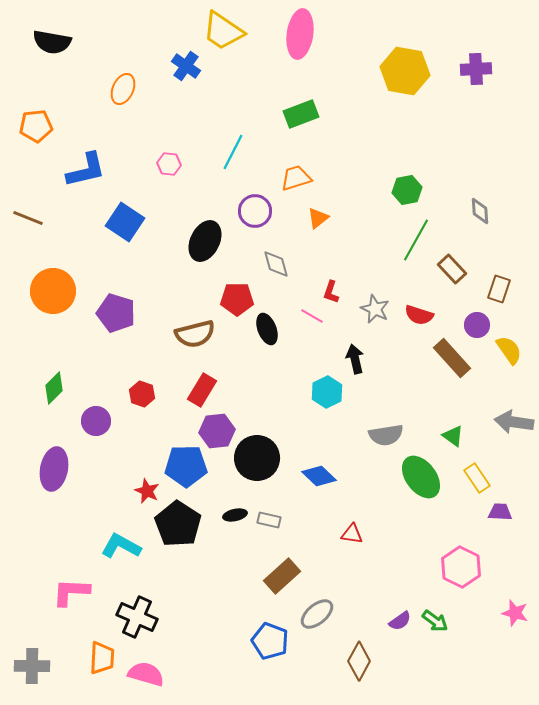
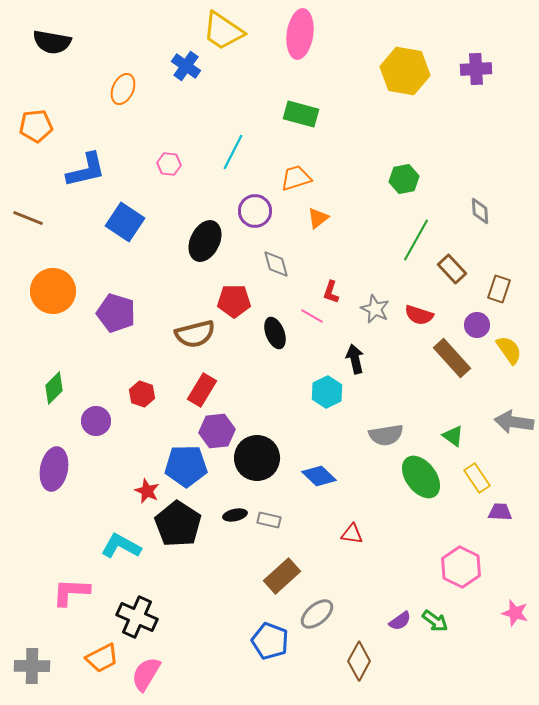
green rectangle at (301, 114): rotated 36 degrees clockwise
green hexagon at (407, 190): moved 3 px left, 11 px up
red pentagon at (237, 299): moved 3 px left, 2 px down
black ellipse at (267, 329): moved 8 px right, 4 px down
orange trapezoid at (102, 658): rotated 60 degrees clockwise
pink semicircle at (146, 674): rotated 75 degrees counterclockwise
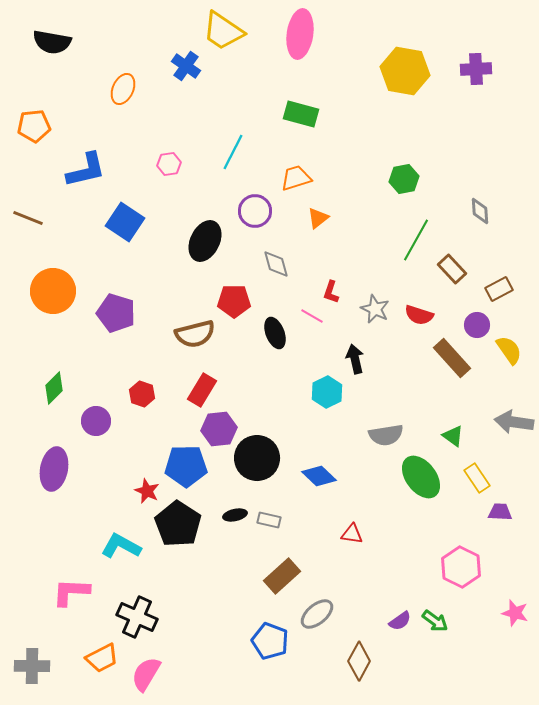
orange pentagon at (36, 126): moved 2 px left
pink hexagon at (169, 164): rotated 15 degrees counterclockwise
brown rectangle at (499, 289): rotated 44 degrees clockwise
purple hexagon at (217, 431): moved 2 px right, 2 px up
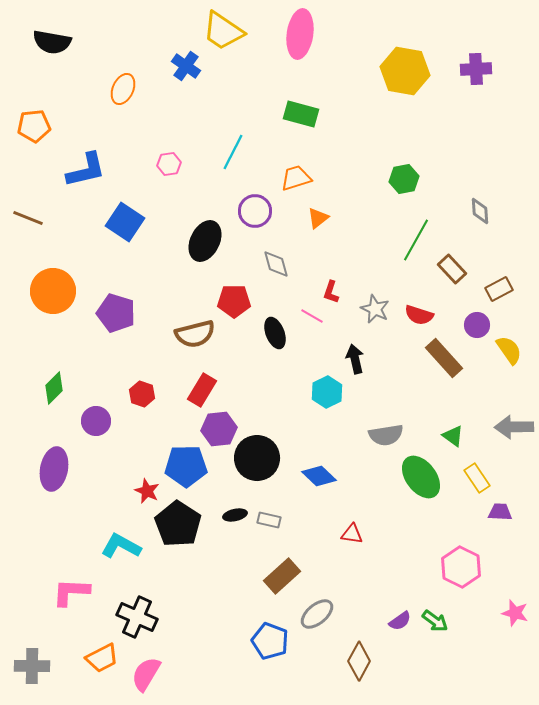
brown rectangle at (452, 358): moved 8 px left
gray arrow at (514, 422): moved 5 px down; rotated 9 degrees counterclockwise
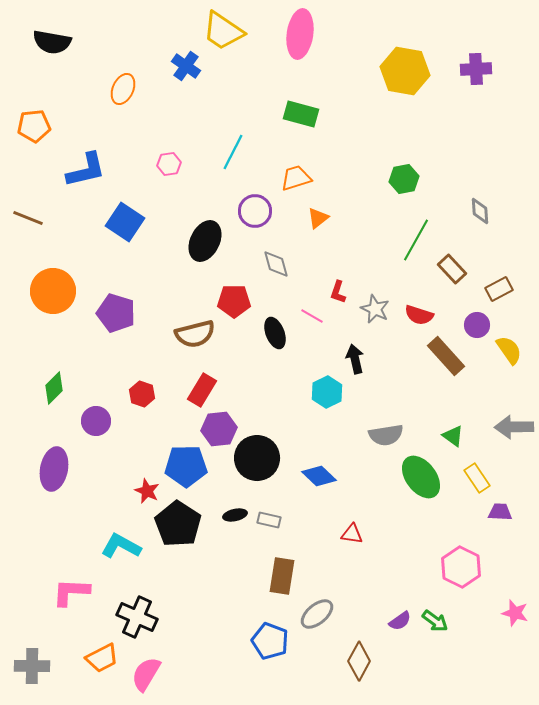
red L-shape at (331, 292): moved 7 px right
brown rectangle at (444, 358): moved 2 px right, 2 px up
brown rectangle at (282, 576): rotated 39 degrees counterclockwise
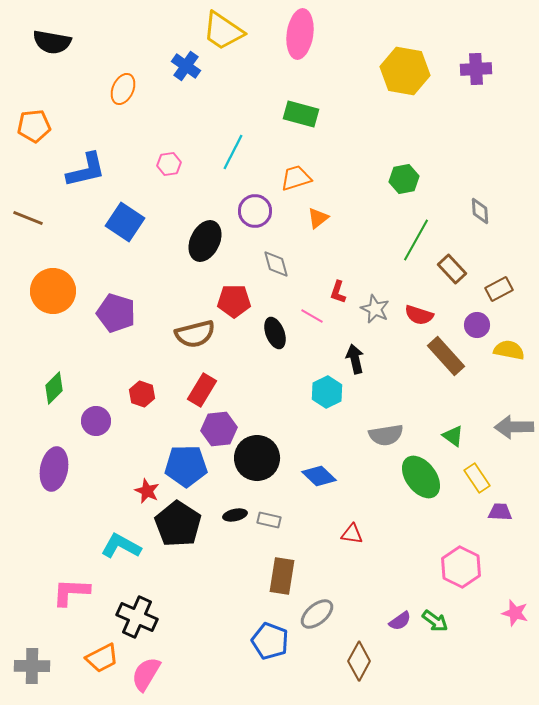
yellow semicircle at (509, 350): rotated 44 degrees counterclockwise
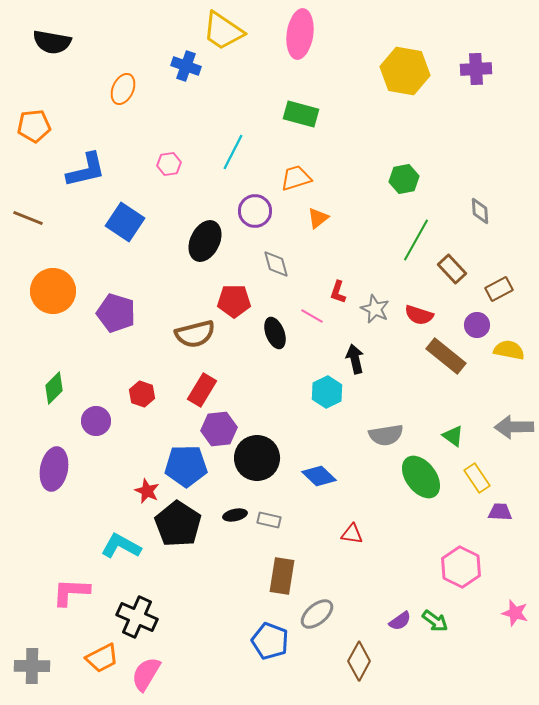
blue cross at (186, 66): rotated 16 degrees counterclockwise
brown rectangle at (446, 356): rotated 9 degrees counterclockwise
